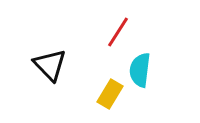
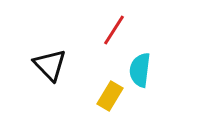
red line: moved 4 px left, 2 px up
yellow rectangle: moved 2 px down
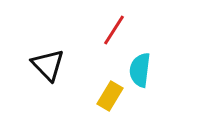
black triangle: moved 2 px left
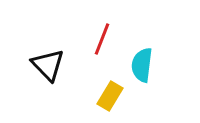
red line: moved 12 px left, 9 px down; rotated 12 degrees counterclockwise
cyan semicircle: moved 2 px right, 5 px up
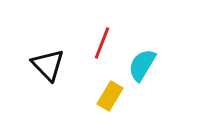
red line: moved 4 px down
cyan semicircle: rotated 24 degrees clockwise
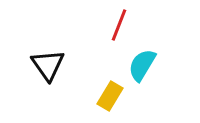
red line: moved 17 px right, 18 px up
black triangle: rotated 9 degrees clockwise
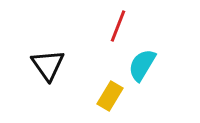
red line: moved 1 px left, 1 px down
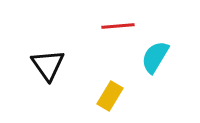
red line: rotated 64 degrees clockwise
cyan semicircle: moved 13 px right, 8 px up
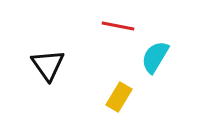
red line: rotated 16 degrees clockwise
yellow rectangle: moved 9 px right, 1 px down
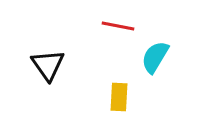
yellow rectangle: rotated 28 degrees counterclockwise
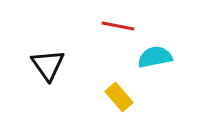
cyan semicircle: rotated 48 degrees clockwise
yellow rectangle: rotated 44 degrees counterclockwise
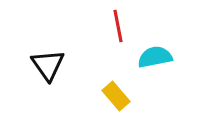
red line: rotated 68 degrees clockwise
yellow rectangle: moved 3 px left, 1 px up
